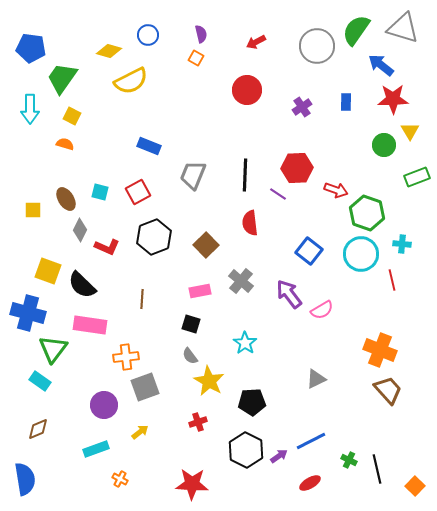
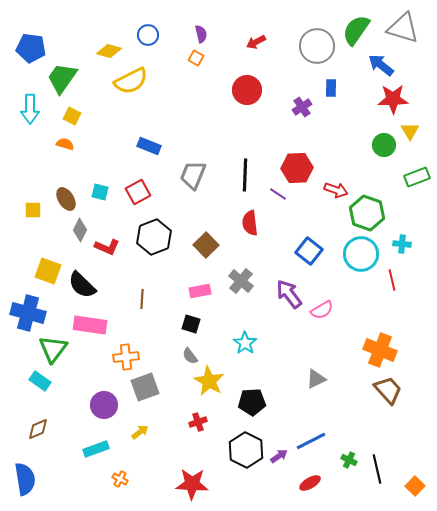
blue rectangle at (346, 102): moved 15 px left, 14 px up
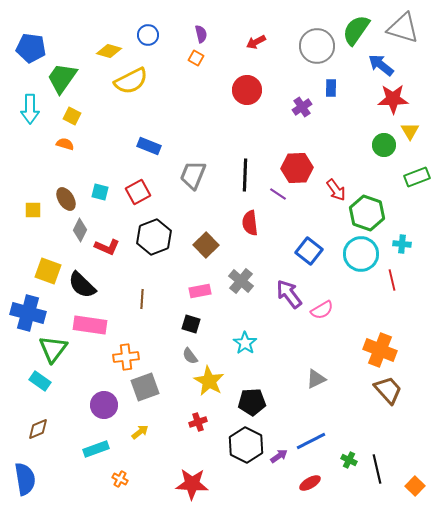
red arrow at (336, 190): rotated 35 degrees clockwise
black hexagon at (246, 450): moved 5 px up
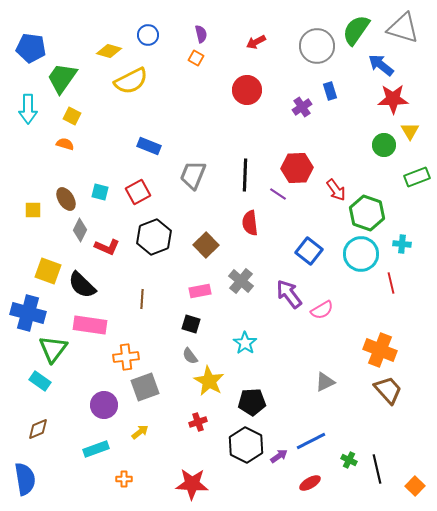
blue rectangle at (331, 88): moved 1 px left, 3 px down; rotated 18 degrees counterclockwise
cyan arrow at (30, 109): moved 2 px left
red line at (392, 280): moved 1 px left, 3 px down
gray triangle at (316, 379): moved 9 px right, 3 px down
orange cross at (120, 479): moved 4 px right; rotated 28 degrees counterclockwise
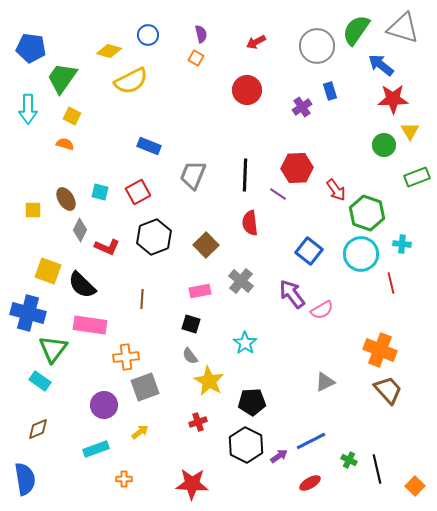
purple arrow at (289, 294): moved 3 px right
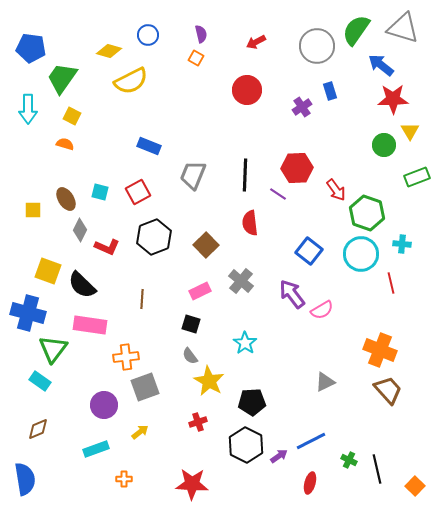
pink rectangle at (200, 291): rotated 15 degrees counterclockwise
red ellipse at (310, 483): rotated 45 degrees counterclockwise
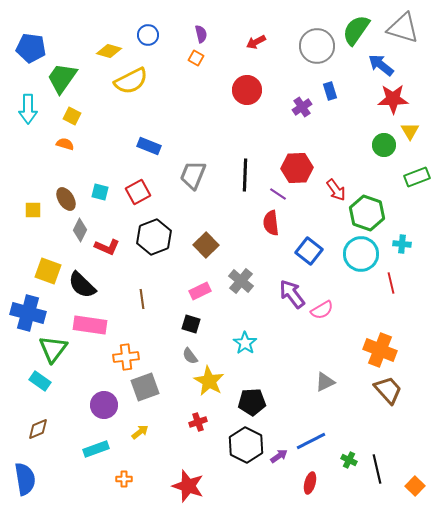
red semicircle at (250, 223): moved 21 px right
brown line at (142, 299): rotated 12 degrees counterclockwise
red star at (192, 484): moved 4 px left, 2 px down; rotated 16 degrees clockwise
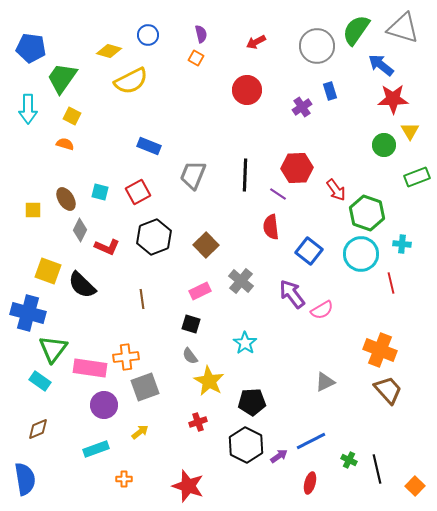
red semicircle at (271, 223): moved 4 px down
pink rectangle at (90, 325): moved 43 px down
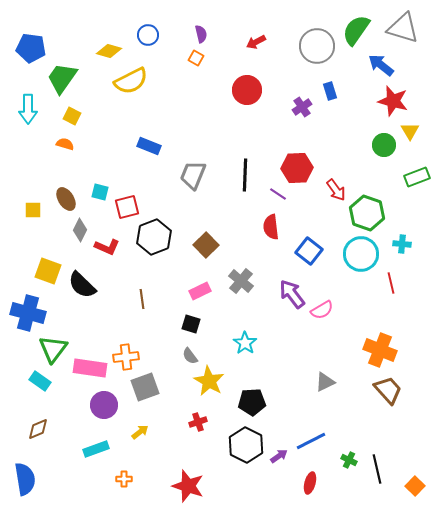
red star at (393, 99): moved 2 px down; rotated 16 degrees clockwise
red square at (138, 192): moved 11 px left, 15 px down; rotated 15 degrees clockwise
